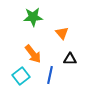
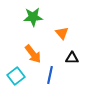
black triangle: moved 2 px right, 1 px up
cyan square: moved 5 px left
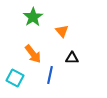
green star: rotated 30 degrees counterclockwise
orange triangle: moved 2 px up
cyan square: moved 1 px left, 2 px down; rotated 24 degrees counterclockwise
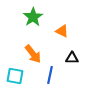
orange triangle: rotated 24 degrees counterclockwise
cyan square: moved 2 px up; rotated 18 degrees counterclockwise
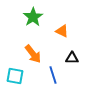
blue line: moved 3 px right; rotated 30 degrees counterclockwise
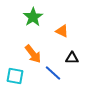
blue line: moved 2 px up; rotated 30 degrees counterclockwise
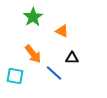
blue line: moved 1 px right
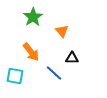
orange triangle: rotated 24 degrees clockwise
orange arrow: moved 2 px left, 2 px up
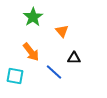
black triangle: moved 2 px right
blue line: moved 1 px up
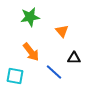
green star: moved 3 px left; rotated 24 degrees clockwise
